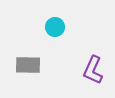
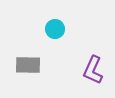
cyan circle: moved 2 px down
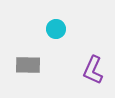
cyan circle: moved 1 px right
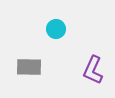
gray rectangle: moved 1 px right, 2 px down
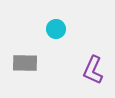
gray rectangle: moved 4 px left, 4 px up
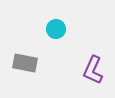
gray rectangle: rotated 10 degrees clockwise
